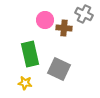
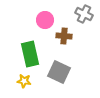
brown cross: moved 8 px down
gray square: moved 3 px down
yellow star: moved 1 px left, 2 px up
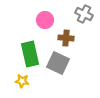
brown cross: moved 2 px right, 2 px down
gray square: moved 1 px left, 9 px up
yellow star: moved 2 px left
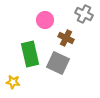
brown cross: rotated 21 degrees clockwise
yellow star: moved 9 px left, 1 px down
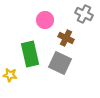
gray square: moved 2 px right
yellow star: moved 3 px left, 7 px up
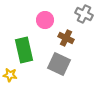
green rectangle: moved 6 px left, 4 px up
gray square: moved 1 px left, 1 px down
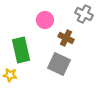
green rectangle: moved 3 px left
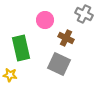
green rectangle: moved 2 px up
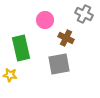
gray square: rotated 35 degrees counterclockwise
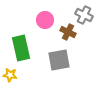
gray cross: moved 1 px down
brown cross: moved 2 px right, 6 px up
gray square: moved 4 px up
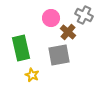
pink circle: moved 6 px right, 2 px up
brown cross: rotated 14 degrees clockwise
gray square: moved 5 px up
yellow star: moved 22 px right; rotated 16 degrees clockwise
